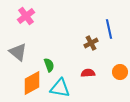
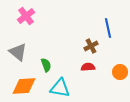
blue line: moved 1 px left, 1 px up
brown cross: moved 3 px down
green semicircle: moved 3 px left
red semicircle: moved 6 px up
orange diamond: moved 8 px left, 3 px down; rotated 25 degrees clockwise
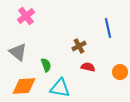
brown cross: moved 12 px left
red semicircle: rotated 16 degrees clockwise
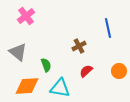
red semicircle: moved 2 px left, 4 px down; rotated 56 degrees counterclockwise
orange circle: moved 1 px left, 1 px up
orange diamond: moved 3 px right
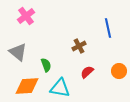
red semicircle: moved 1 px right, 1 px down
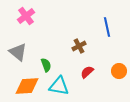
blue line: moved 1 px left, 1 px up
cyan triangle: moved 1 px left, 2 px up
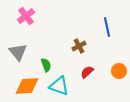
gray triangle: rotated 12 degrees clockwise
cyan triangle: rotated 10 degrees clockwise
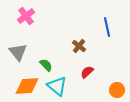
brown cross: rotated 24 degrees counterclockwise
green semicircle: rotated 24 degrees counterclockwise
orange circle: moved 2 px left, 19 px down
cyan triangle: moved 2 px left; rotated 20 degrees clockwise
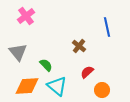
orange circle: moved 15 px left
